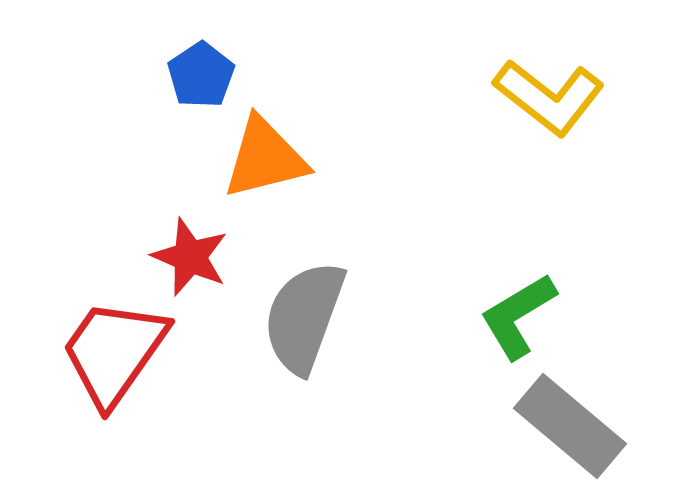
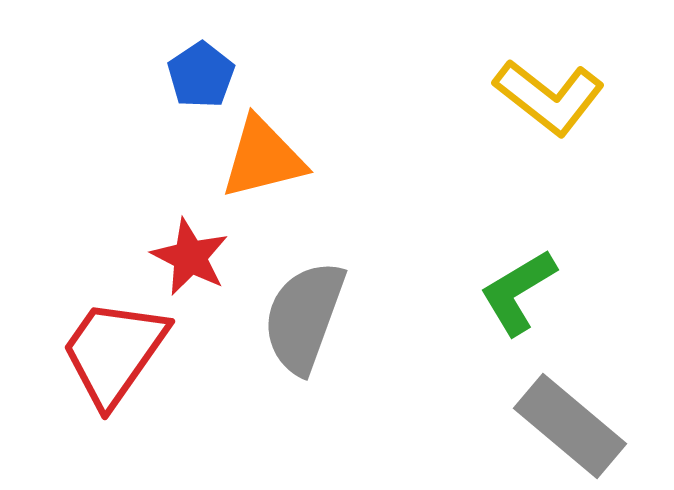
orange triangle: moved 2 px left
red star: rotated 4 degrees clockwise
green L-shape: moved 24 px up
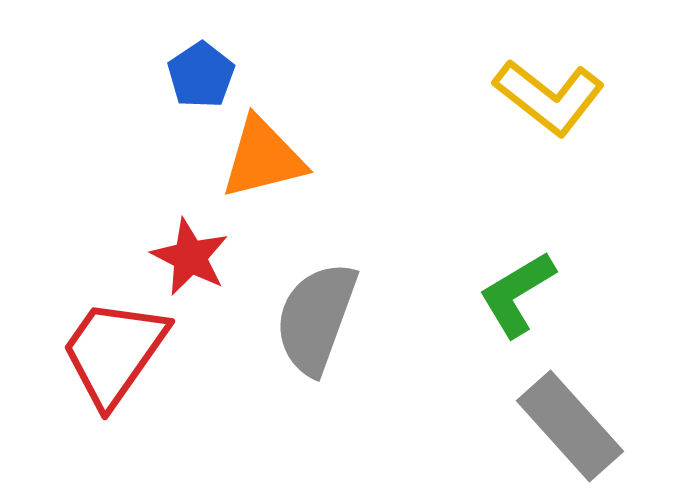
green L-shape: moved 1 px left, 2 px down
gray semicircle: moved 12 px right, 1 px down
gray rectangle: rotated 8 degrees clockwise
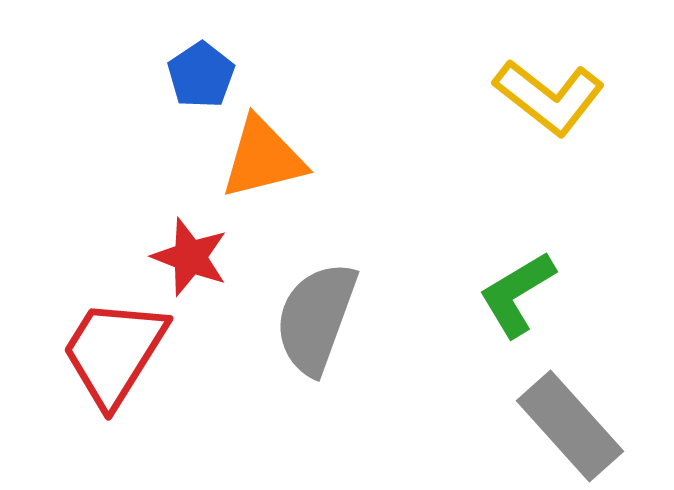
red star: rotated 6 degrees counterclockwise
red trapezoid: rotated 3 degrees counterclockwise
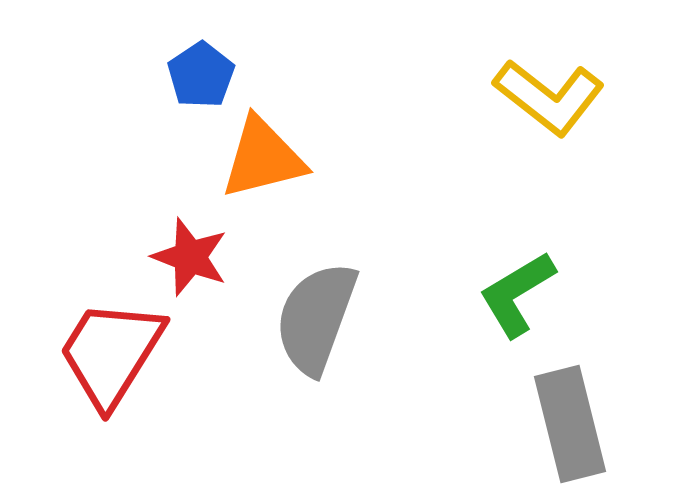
red trapezoid: moved 3 px left, 1 px down
gray rectangle: moved 2 px up; rotated 28 degrees clockwise
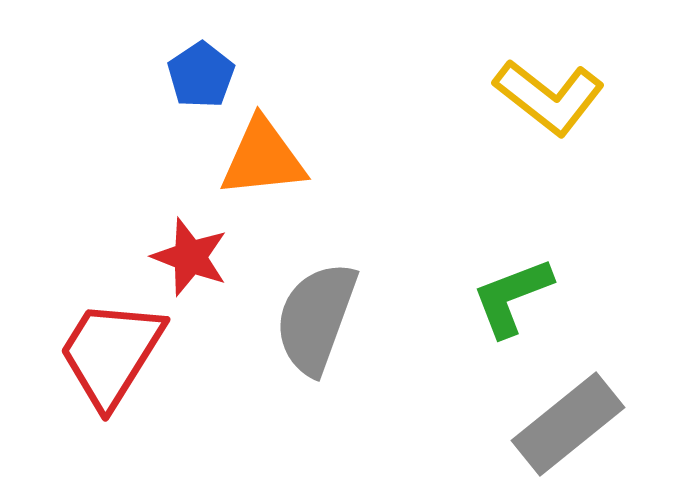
orange triangle: rotated 8 degrees clockwise
green L-shape: moved 5 px left, 3 px down; rotated 10 degrees clockwise
gray rectangle: moved 2 px left; rotated 65 degrees clockwise
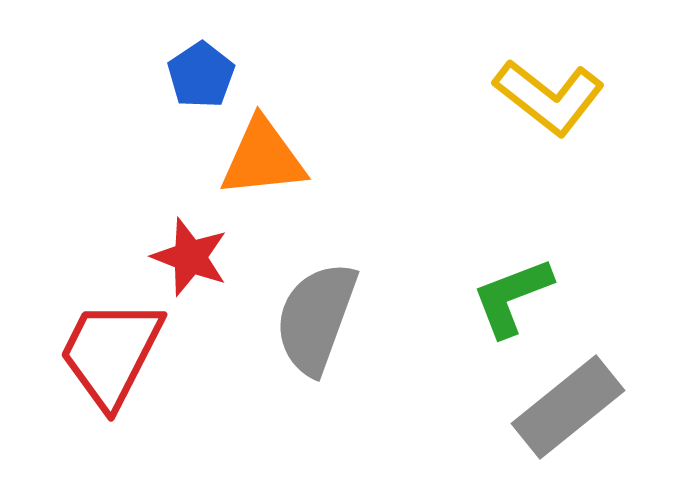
red trapezoid: rotated 5 degrees counterclockwise
gray rectangle: moved 17 px up
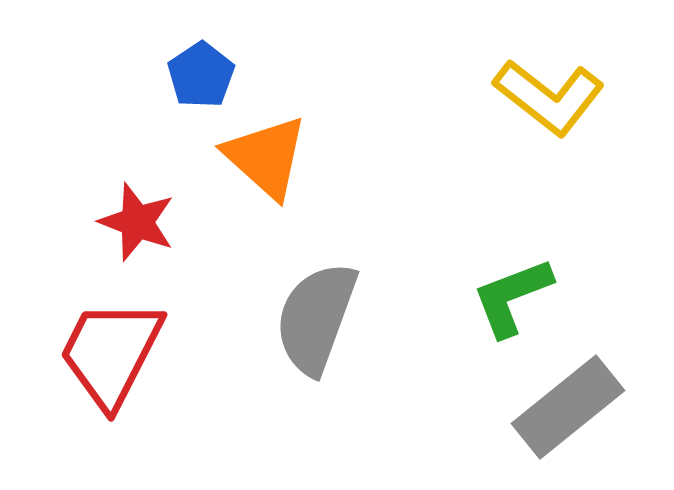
orange triangle: moved 3 px right, 1 px up; rotated 48 degrees clockwise
red star: moved 53 px left, 35 px up
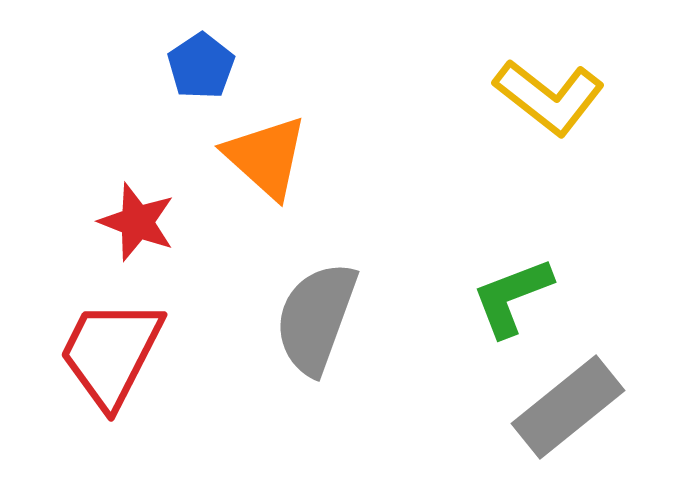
blue pentagon: moved 9 px up
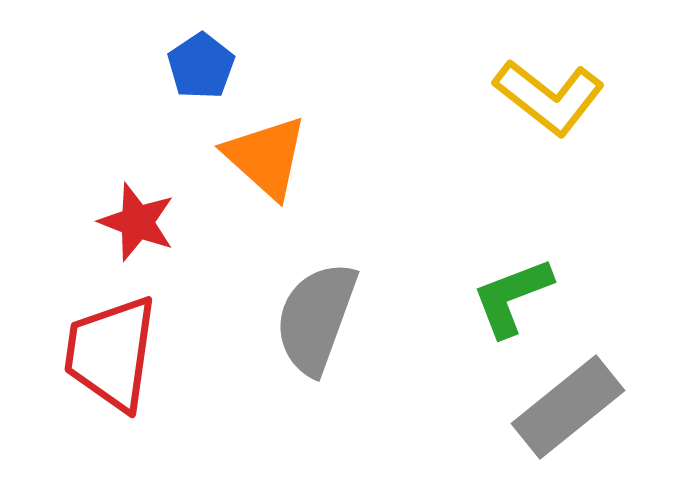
red trapezoid: rotated 19 degrees counterclockwise
